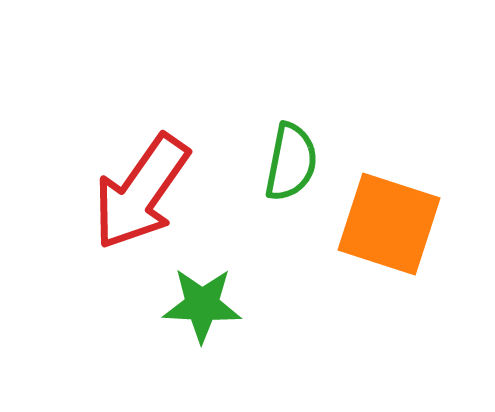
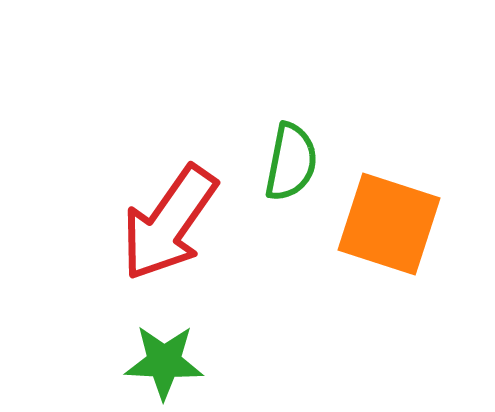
red arrow: moved 28 px right, 31 px down
green star: moved 38 px left, 57 px down
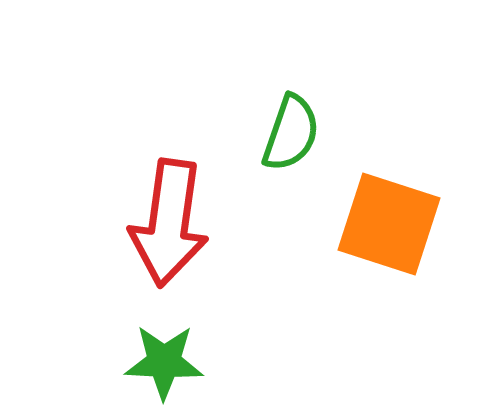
green semicircle: moved 29 px up; rotated 8 degrees clockwise
red arrow: rotated 27 degrees counterclockwise
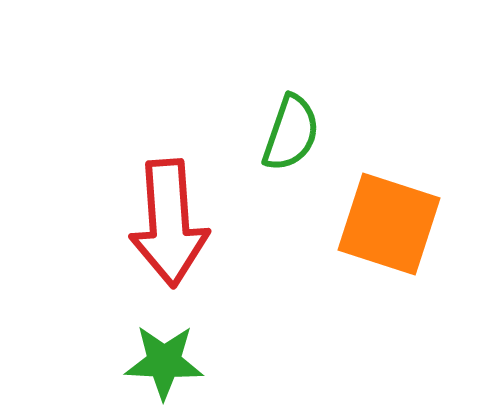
red arrow: rotated 12 degrees counterclockwise
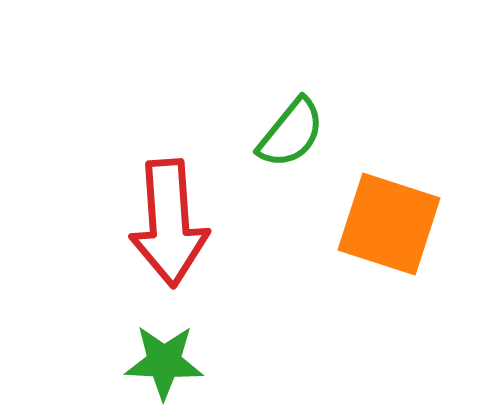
green semicircle: rotated 20 degrees clockwise
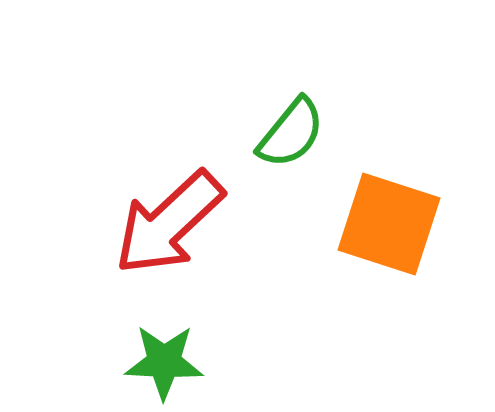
red arrow: rotated 51 degrees clockwise
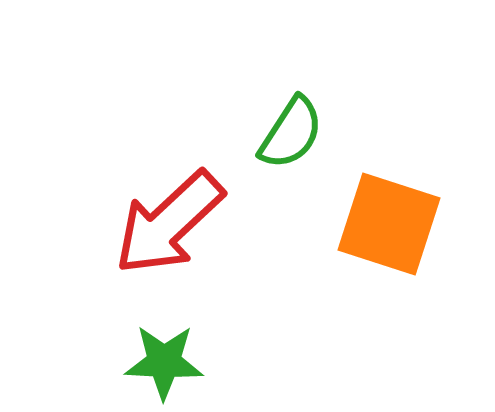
green semicircle: rotated 6 degrees counterclockwise
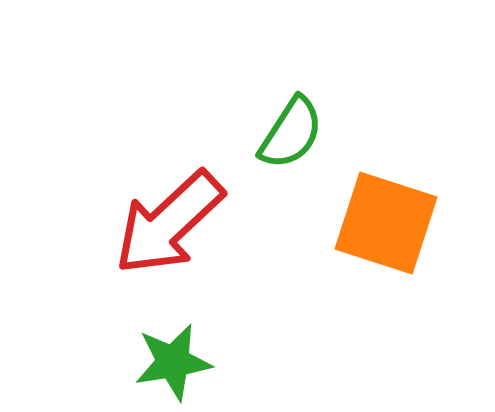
orange square: moved 3 px left, 1 px up
green star: moved 9 px right; rotated 12 degrees counterclockwise
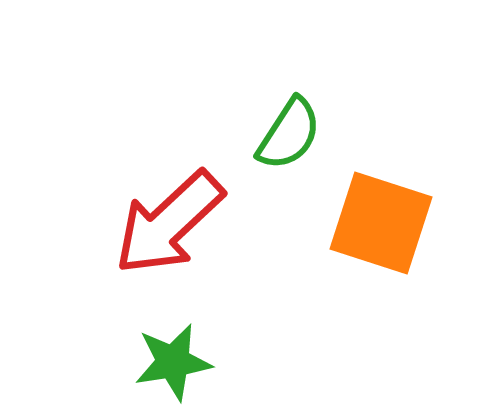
green semicircle: moved 2 px left, 1 px down
orange square: moved 5 px left
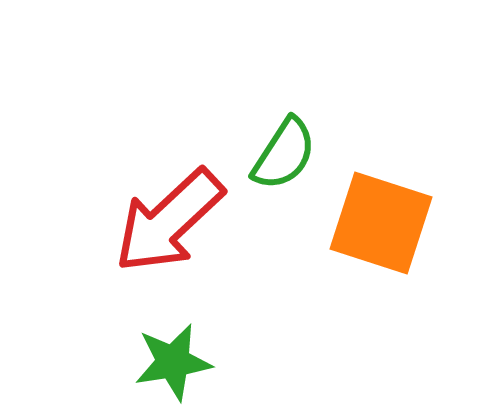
green semicircle: moved 5 px left, 20 px down
red arrow: moved 2 px up
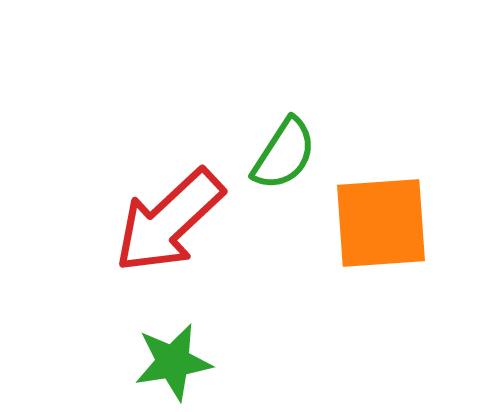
orange square: rotated 22 degrees counterclockwise
